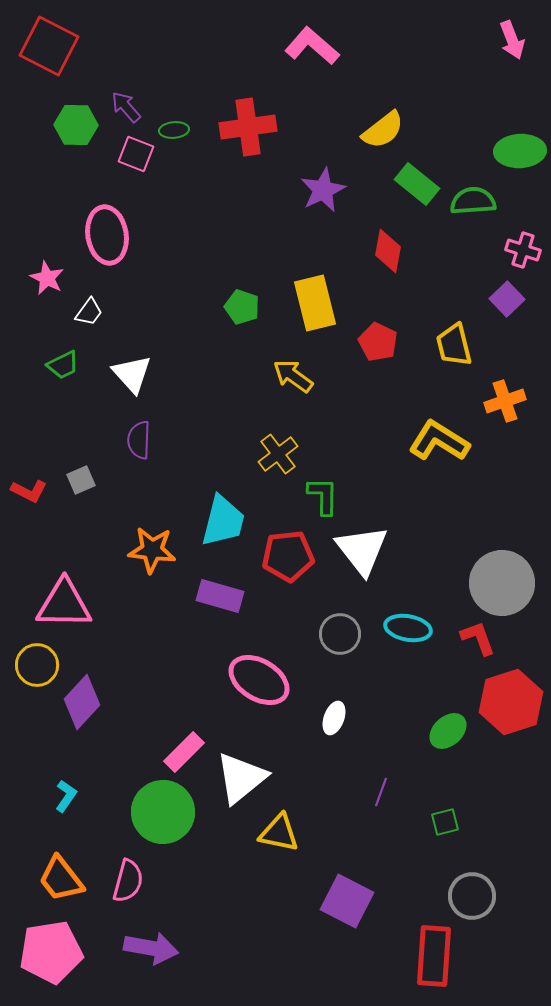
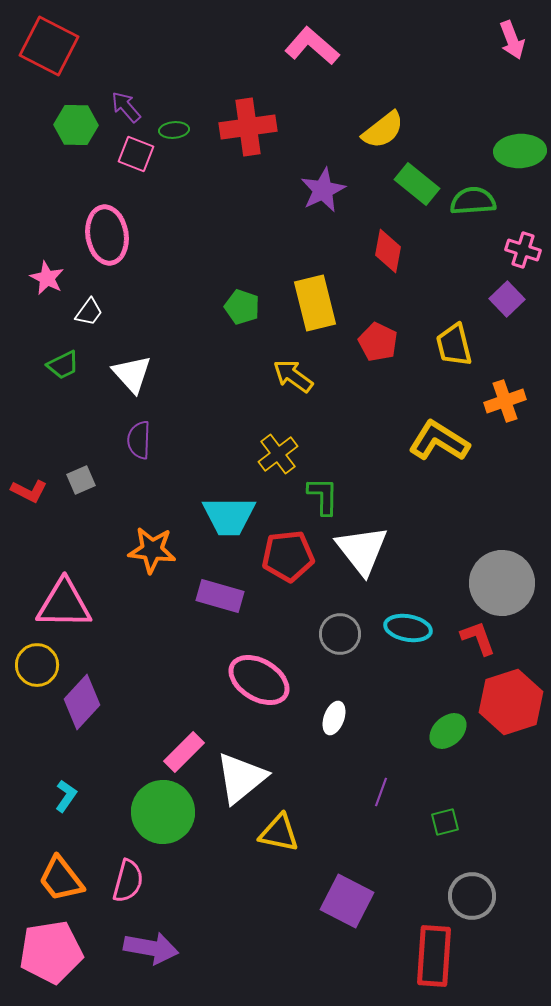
cyan trapezoid at (223, 521): moved 6 px right, 5 px up; rotated 76 degrees clockwise
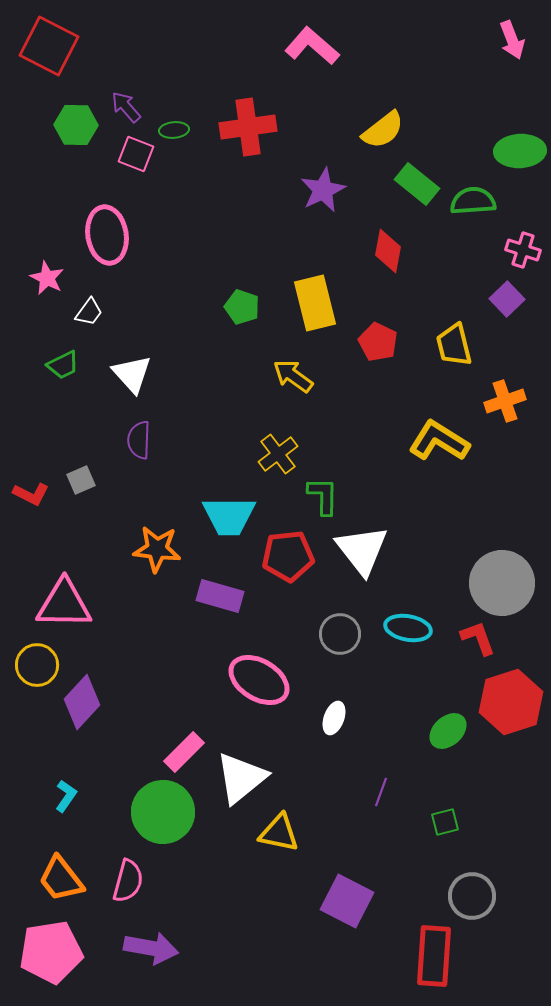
red L-shape at (29, 491): moved 2 px right, 3 px down
orange star at (152, 550): moved 5 px right, 1 px up
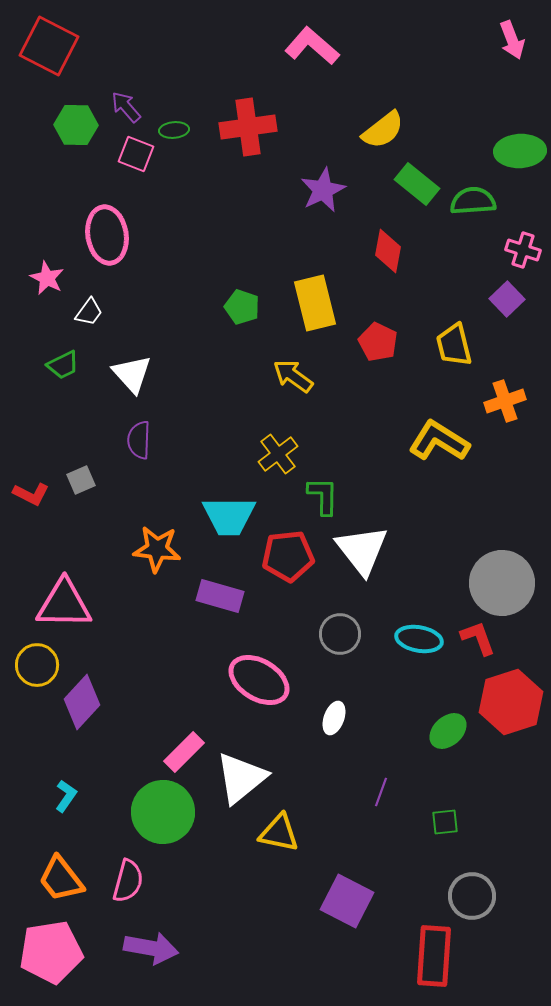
cyan ellipse at (408, 628): moved 11 px right, 11 px down
green square at (445, 822): rotated 8 degrees clockwise
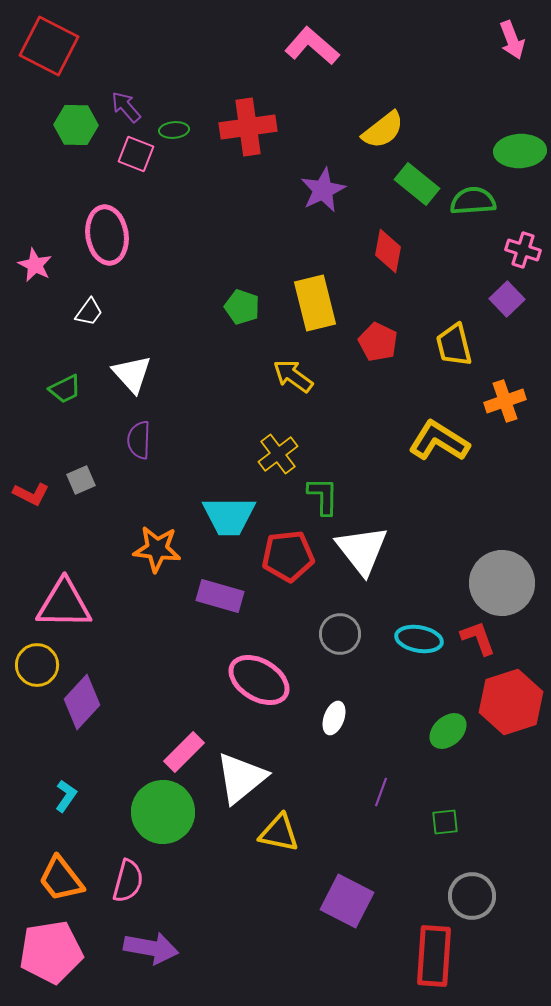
pink star at (47, 278): moved 12 px left, 13 px up
green trapezoid at (63, 365): moved 2 px right, 24 px down
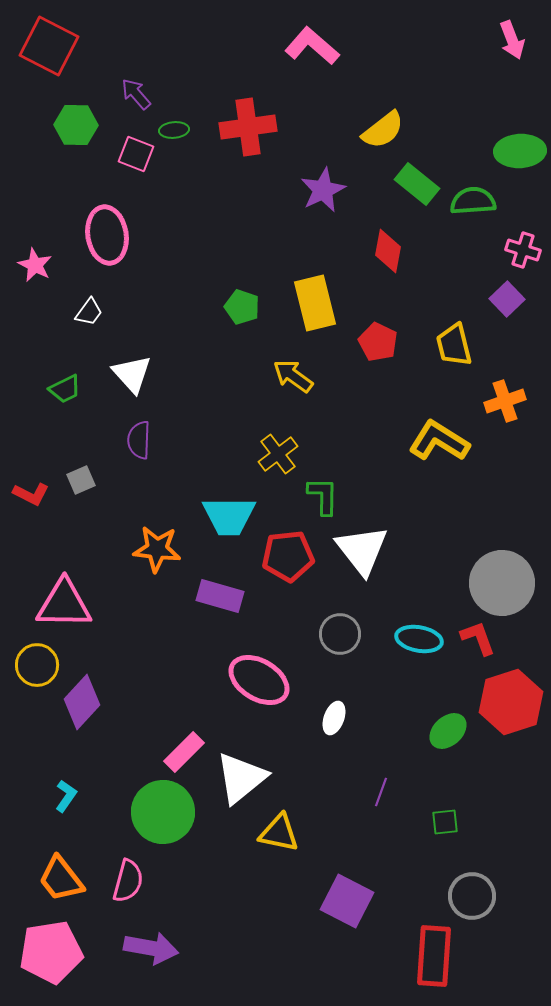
purple arrow at (126, 107): moved 10 px right, 13 px up
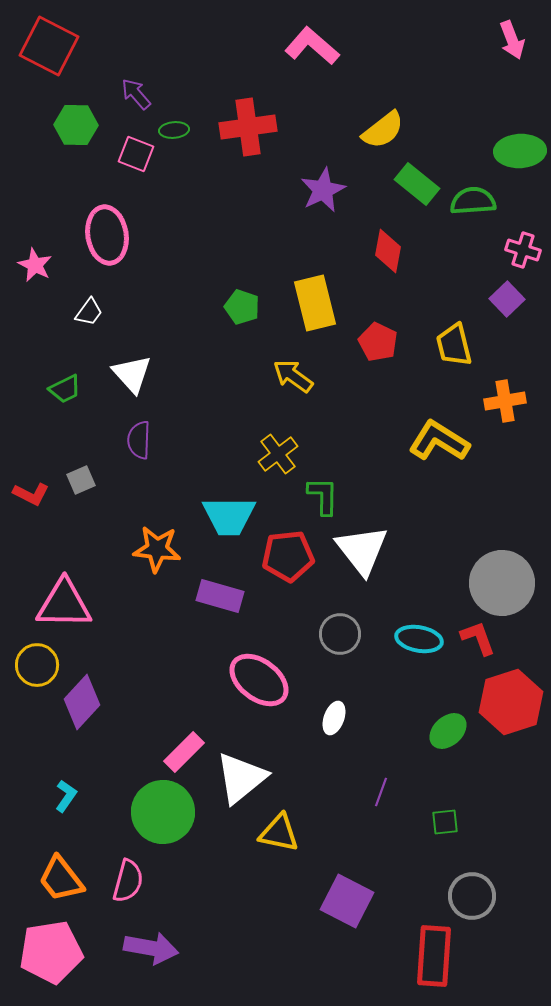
orange cross at (505, 401): rotated 9 degrees clockwise
pink ellipse at (259, 680): rotated 6 degrees clockwise
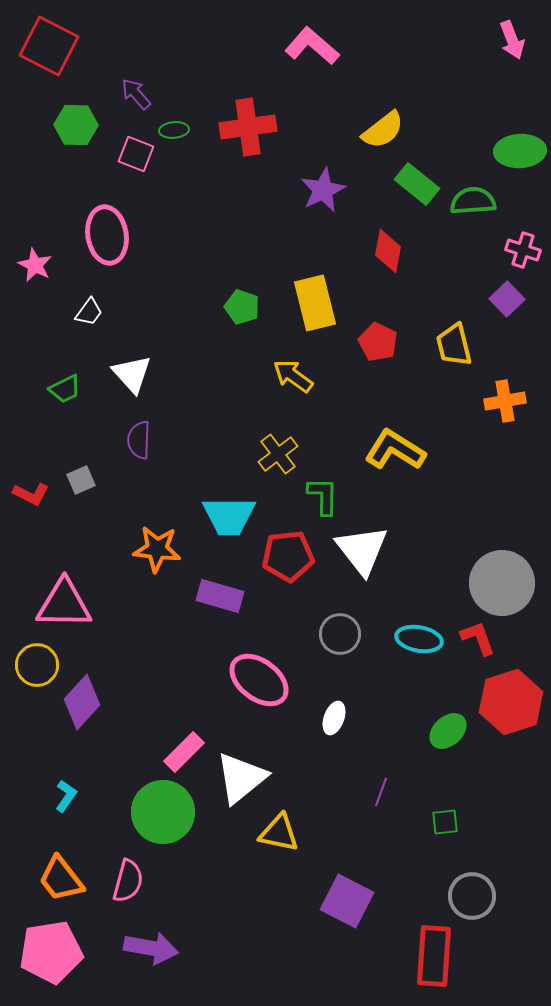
yellow L-shape at (439, 441): moved 44 px left, 9 px down
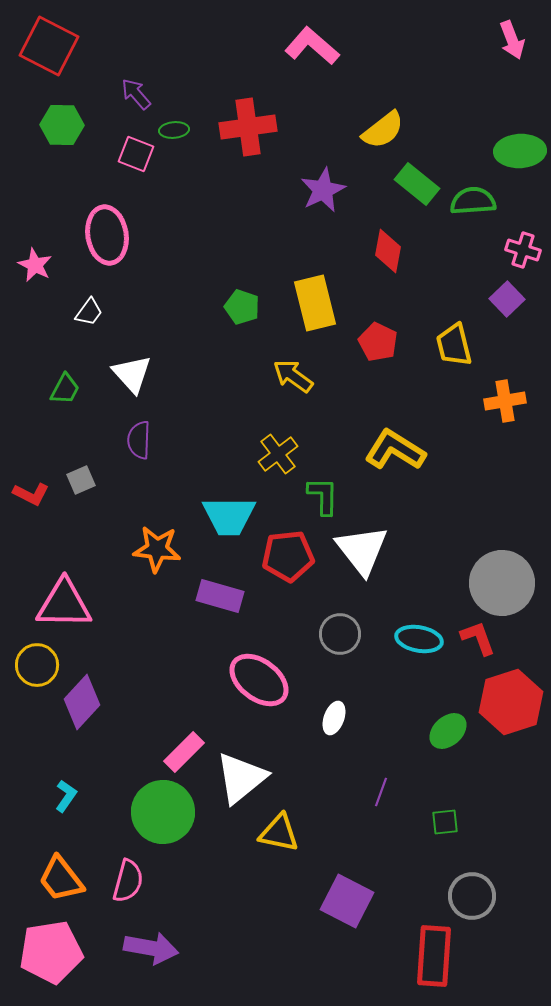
green hexagon at (76, 125): moved 14 px left
green trapezoid at (65, 389): rotated 36 degrees counterclockwise
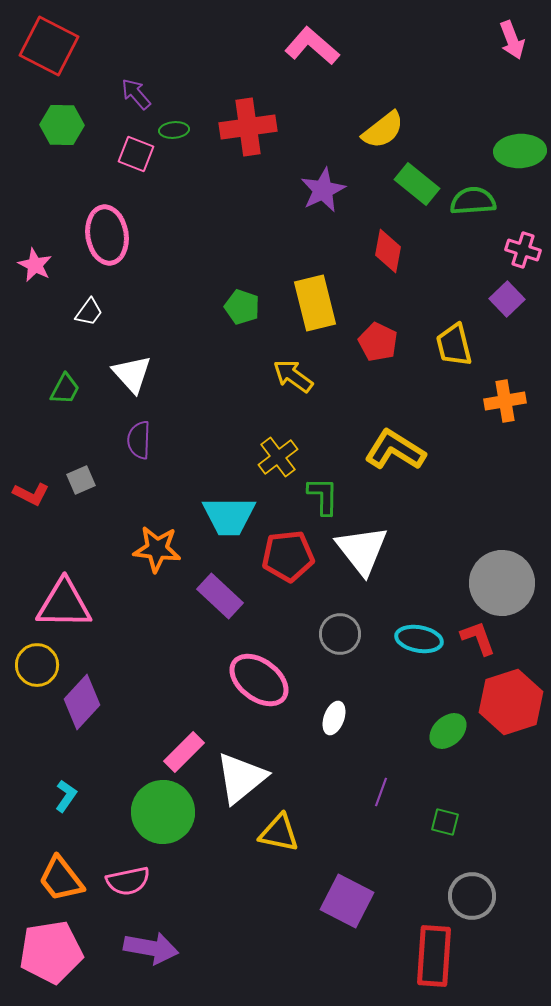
yellow cross at (278, 454): moved 3 px down
purple rectangle at (220, 596): rotated 27 degrees clockwise
green square at (445, 822): rotated 20 degrees clockwise
pink semicircle at (128, 881): rotated 63 degrees clockwise
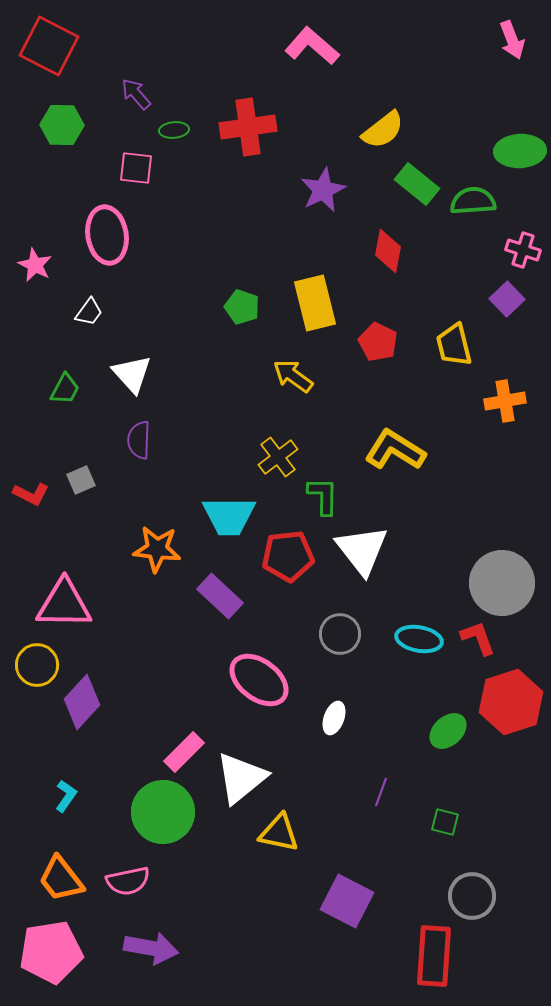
pink square at (136, 154): moved 14 px down; rotated 15 degrees counterclockwise
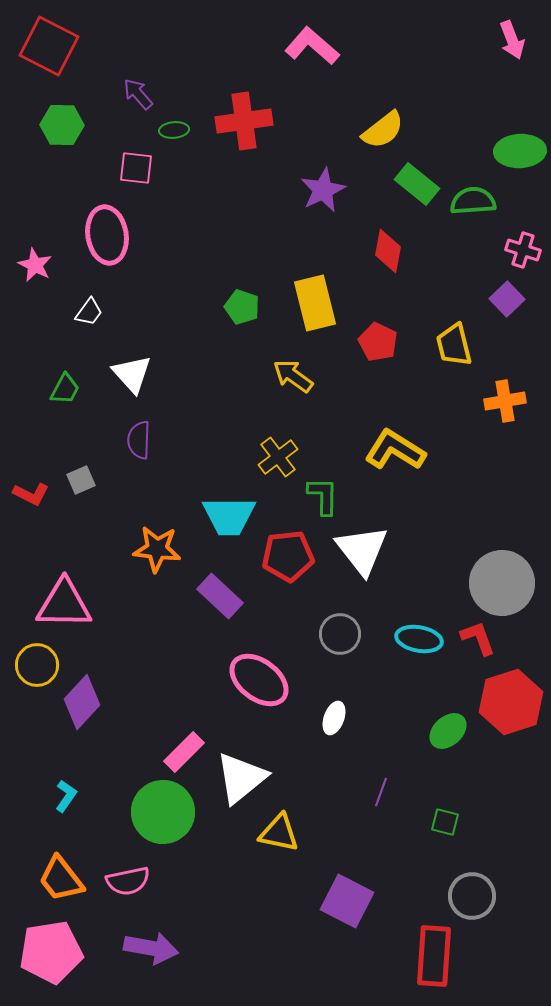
purple arrow at (136, 94): moved 2 px right
red cross at (248, 127): moved 4 px left, 6 px up
